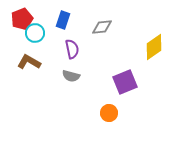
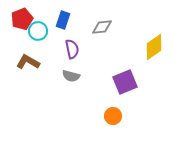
cyan circle: moved 3 px right, 2 px up
brown L-shape: moved 1 px left
orange circle: moved 4 px right, 3 px down
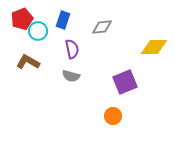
yellow diamond: rotated 36 degrees clockwise
